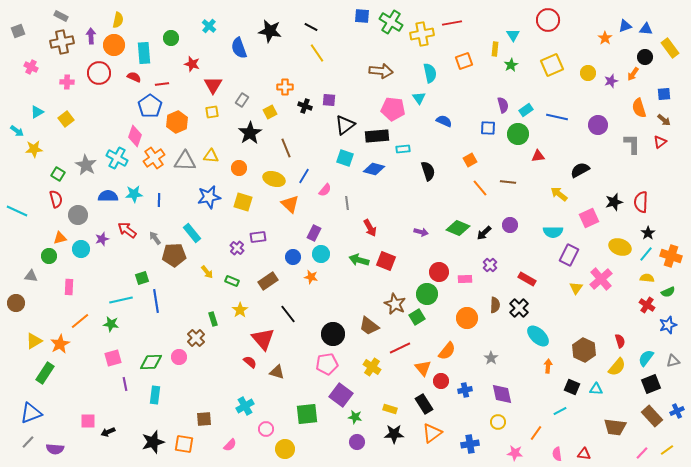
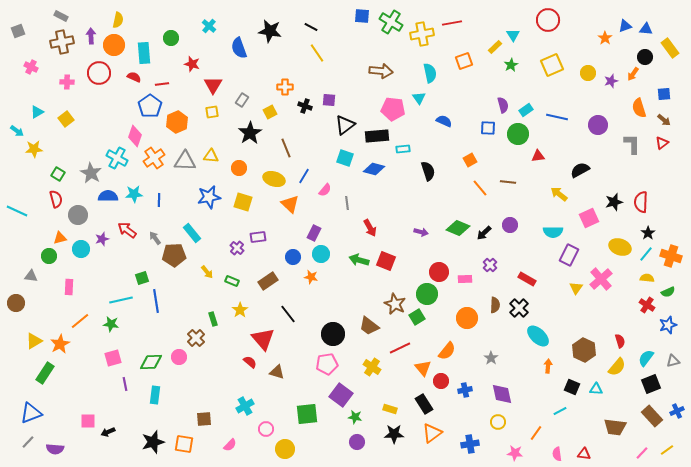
yellow rectangle at (495, 49): moved 2 px up; rotated 40 degrees clockwise
red triangle at (660, 142): moved 2 px right, 1 px down
gray star at (86, 165): moved 5 px right, 8 px down
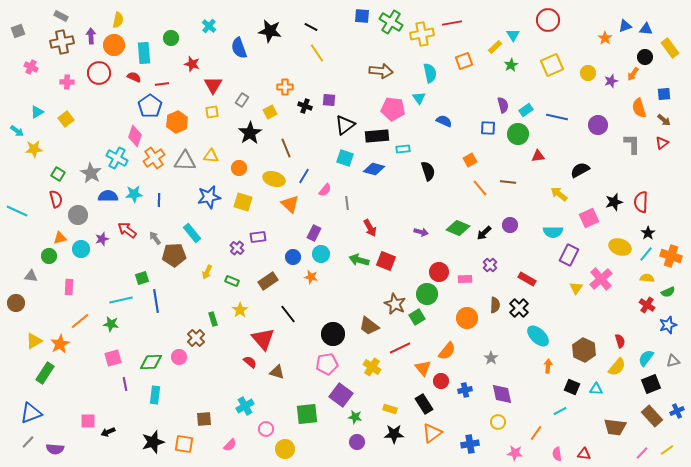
yellow arrow at (207, 272): rotated 64 degrees clockwise
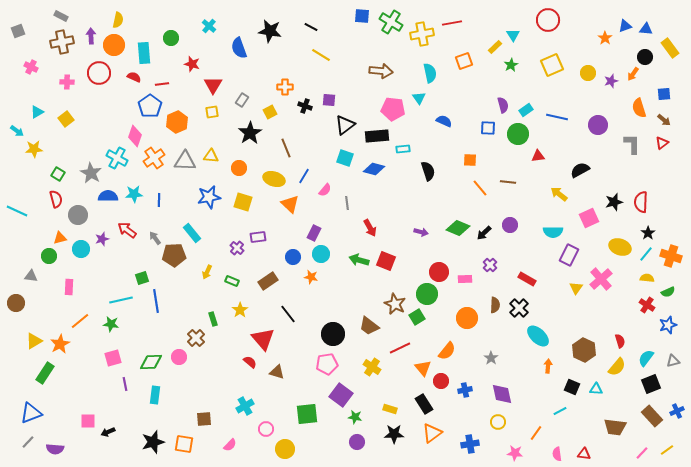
yellow line at (317, 53): moved 4 px right, 2 px down; rotated 24 degrees counterclockwise
orange square at (470, 160): rotated 32 degrees clockwise
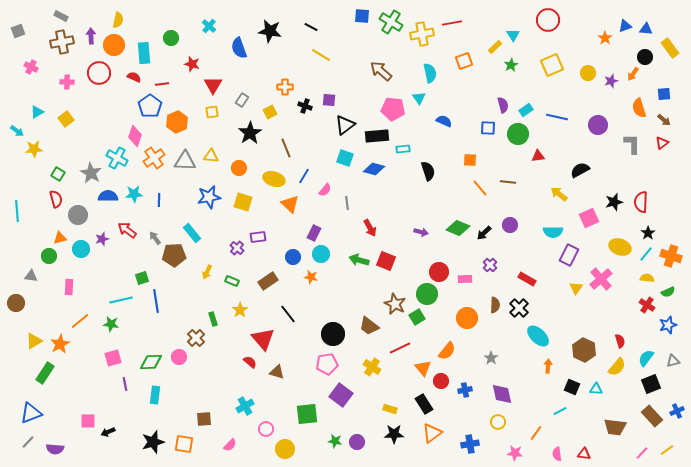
brown arrow at (381, 71): rotated 145 degrees counterclockwise
cyan line at (17, 211): rotated 60 degrees clockwise
green star at (355, 417): moved 20 px left, 24 px down
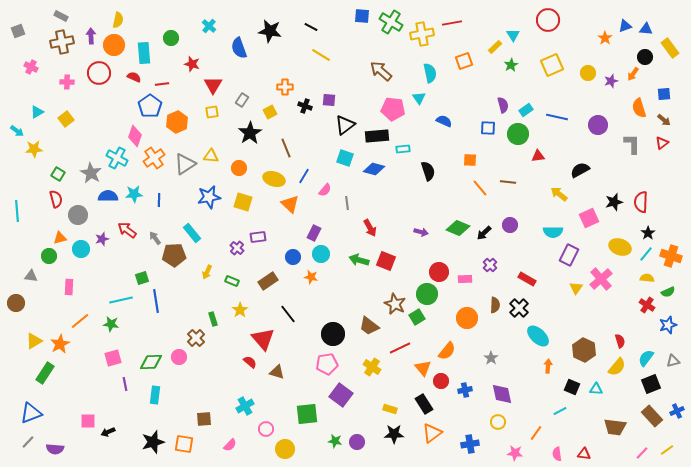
gray triangle at (185, 161): moved 3 px down; rotated 35 degrees counterclockwise
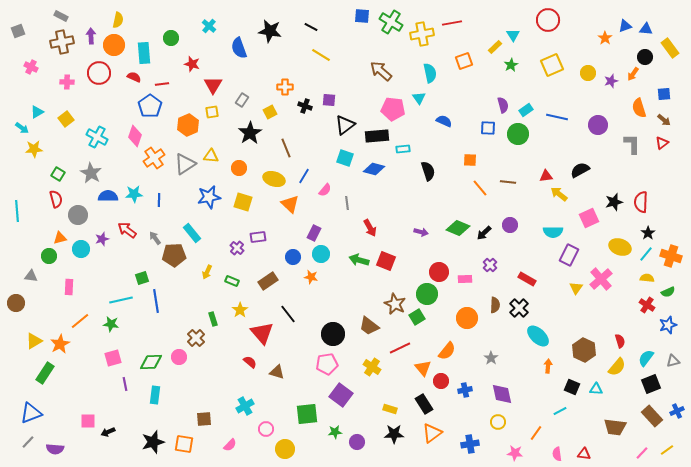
orange hexagon at (177, 122): moved 11 px right, 3 px down
cyan arrow at (17, 131): moved 5 px right, 3 px up
red triangle at (538, 156): moved 8 px right, 20 px down
cyan cross at (117, 158): moved 20 px left, 21 px up
red triangle at (263, 339): moved 1 px left, 6 px up
green star at (335, 441): moved 9 px up; rotated 16 degrees counterclockwise
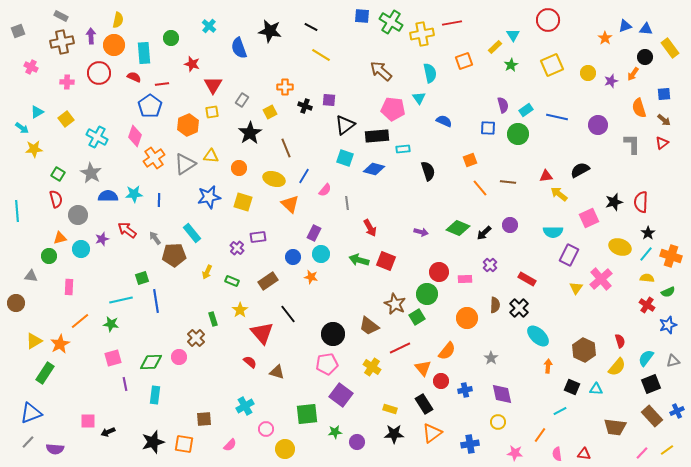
orange square at (470, 160): rotated 24 degrees counterclockwise
orange line at (536, 433): moved 4 px right, 2 px down
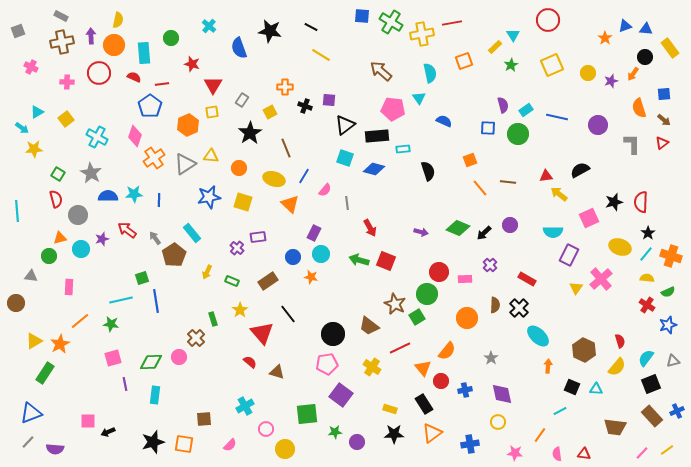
brown pentagon at (174, 255): rotated 30 degrees counterclockwise
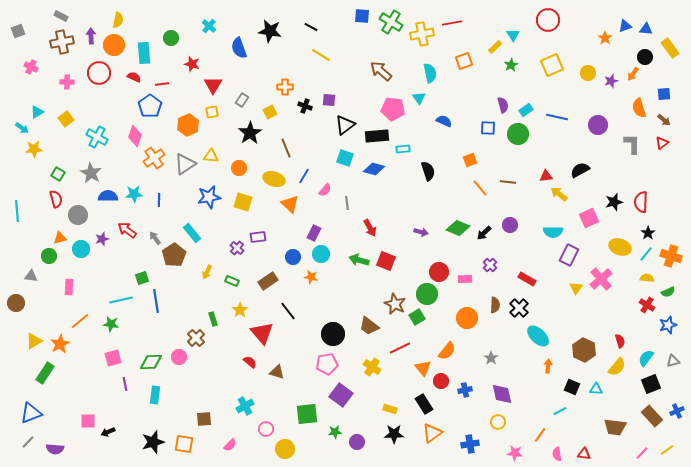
black line at (288, 314): moved 3 px up
